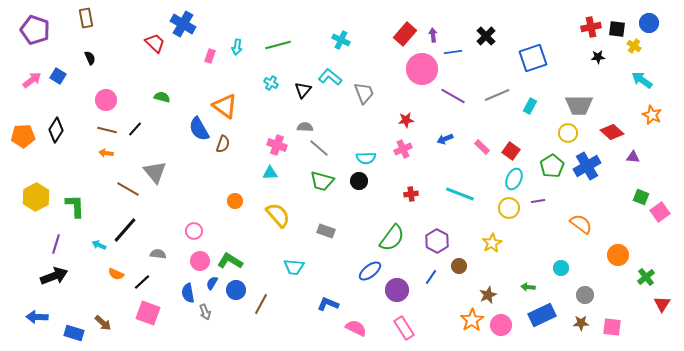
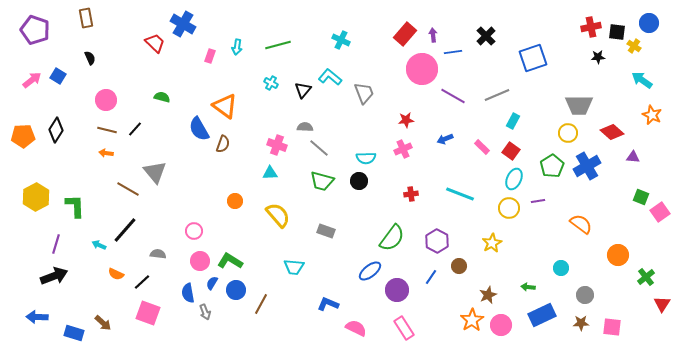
black square at (617, 29): moved 3 px down
cyan rectangle at (530, 106): moved 17 px left, 15 px down
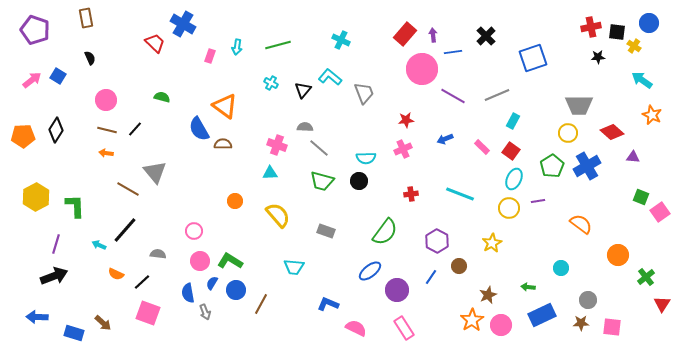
brown semicircle at (223, 144): rotated 108 degrees counterclockwise
green semicircle at (392, 238): moved 7 px left, 6 px up
gray circle at (585, 295): moved 3 px right, 5 px down
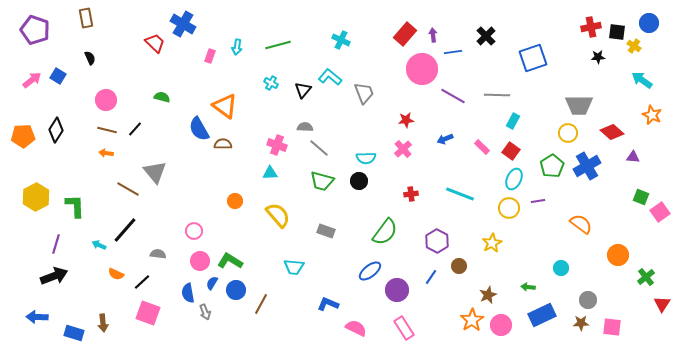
gray line at (497, 95): rotated 25 degrees clockwise
pink cross at (403, 149): rotated 18 degrees counterclockwise
brown arrow at (103, 323): rotated 42 degrees clockwise
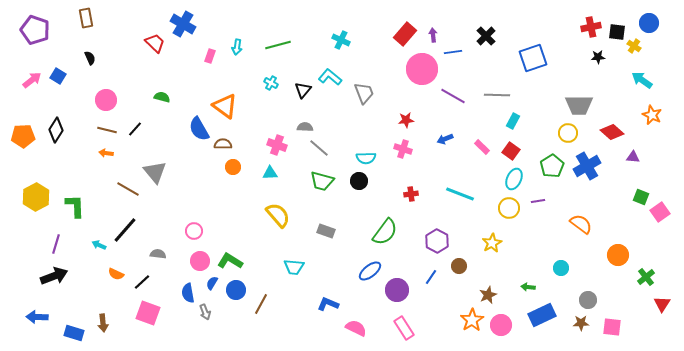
pink cross at (403, 149): rotated 30 degrees counterclockwise
orange circle at (235, 201): moved 2 px left, 34 px up
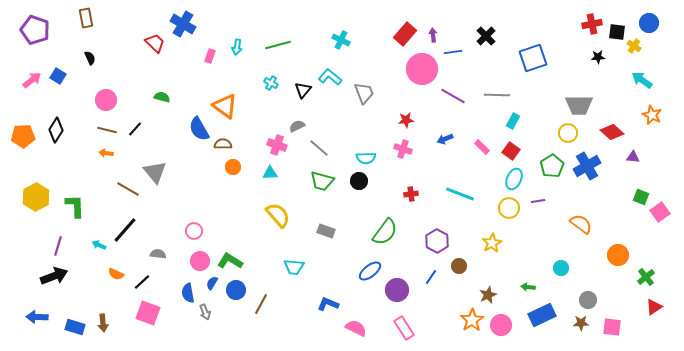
red cross at (591, 27): moved 1 px right, 3 px up
gray semicircle at (305, 127): moved 8 px left, 1 px up; rotated 28 degrees counterclockwise
purple line at (56, 244): moved 2 px right, 2 px down
red triangle at (662, 304): moved 8 px left, 3 px down; rotated 24 degrees clockwise
blue rectangle at (74, 333): moved 1 px right, 6 px up
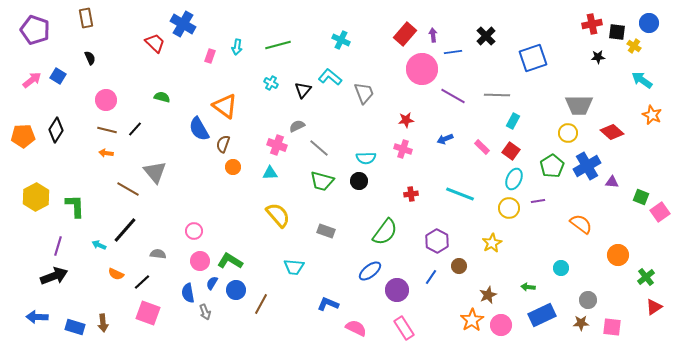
brown semicircle at (223, 144): rotated 72 degrees counterclockwise
purple triangle at (633, 157): moved 21 px left, 25 px down
